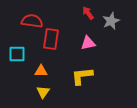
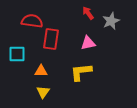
yellow L-shape: moved 1 px left, 4 px up
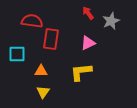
pink triangle: rotated 14 degrees counterclockwise
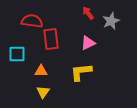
red rectangle: rotated 15 degrees counterclockwise
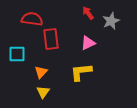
red semicircle: moved 2 px up
orange triangle: moved 1 px down; rotated 48 degrees counterclockwise
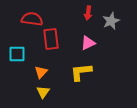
red arrow: rotated 136 degrees counterclockwise
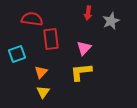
pink triangle: moved 4 px left, 5 px down; rotated 21 degrees counterclockwise
cyan square: rotated 18 degrees counterclockwise
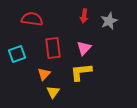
red arrow: moved 4 px left, 3 px down
gray star: moved 2 px left
red rectangle: moved 2 px right, 9 px down
orange triangle: moved 3 px right, 2 px down
yellow triangle: moved 10 px right
